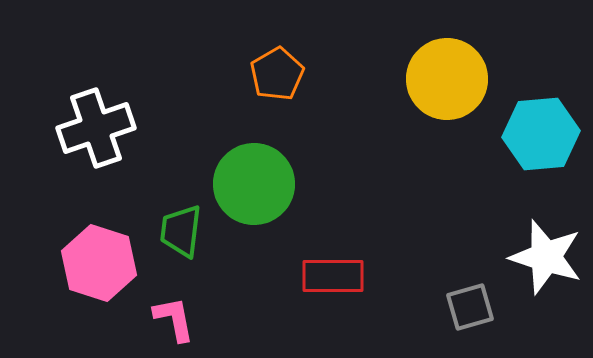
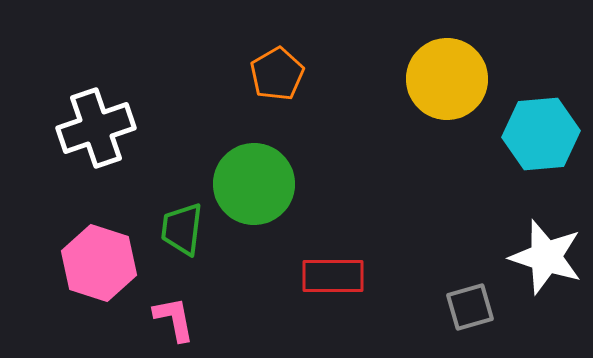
green trapezoid: moved 1 px right, 2 px up
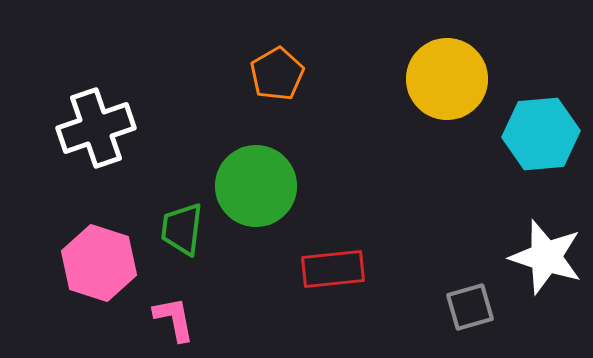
green circle: moved 2 px right, 2 px down
red rectangle: moved 7 px up; rotated 6 degrees counterclockwise
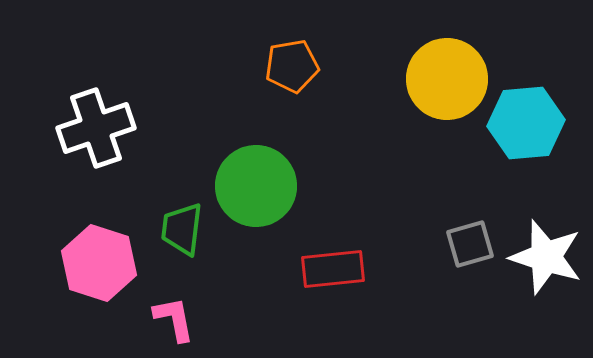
orange pentagon: moved 15 px right, 8 px up; rotated 20 degrees clockwise
cyan hexagon: moved 15 px left, 11 px up
gray square: moved 63 px up
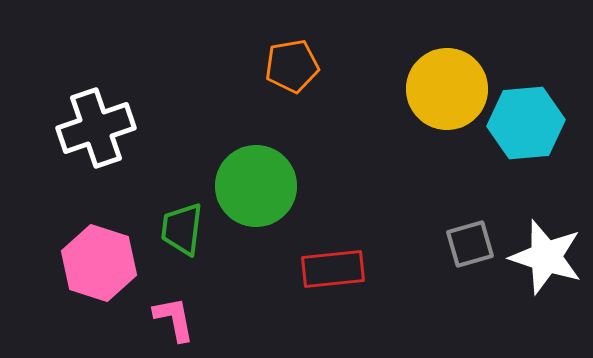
yellow circle: moved 10 px down
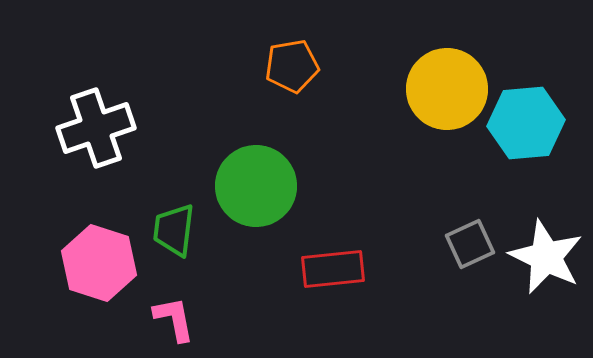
green trapezoid: moved 8 px left, 1 px down
gray square: rotated 9 degrees counterclockwise
white star: rotated 8 degrees clockwise
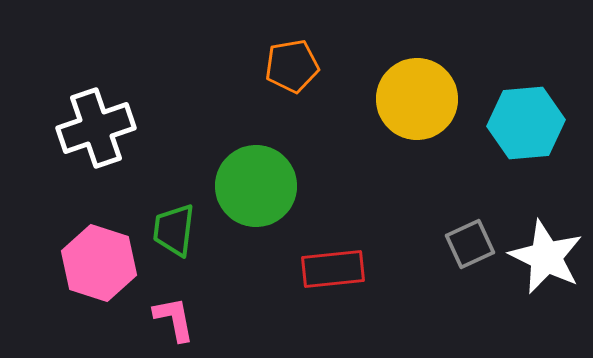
yellow circle: moved 30 px left, 10 px down
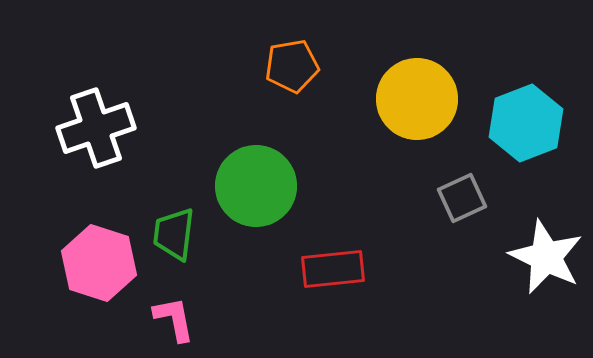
cyan hexagon: rotated 16 degrees counterclockwise
green trapezoid: moved 4 px down
gray square: moved 8 px left, 46 px up
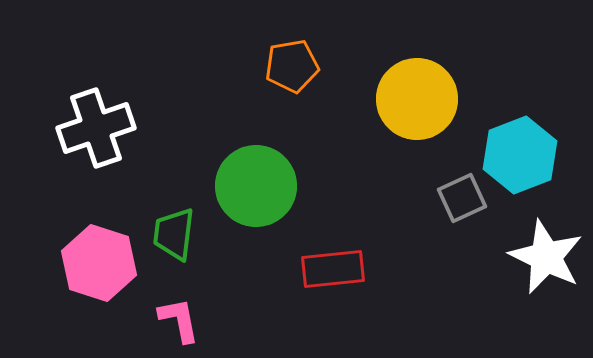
cyan hexagon: moved 6 px left, 32 px down
pink L-shape: moved 5 px right, 1 px down
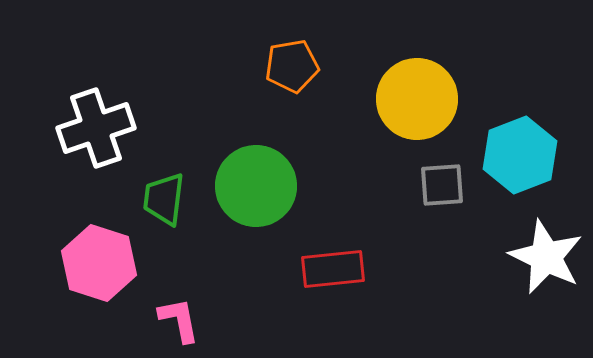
gray square: moved 20 px left, 13 px up; rotated 21 degrees clockwise
green trapezoid: moved 10 px left, 35 px up
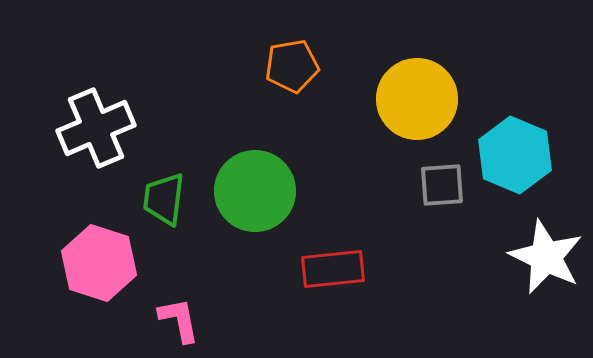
white cross: rotated 4 degrees counterclockwise
cyan hexagon: moved 5 px left; rotated 16 degrees counterclockwise
green circle: moved 1 px left, 5 px down
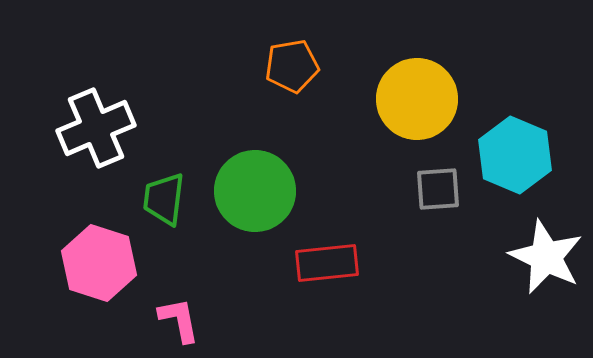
gray square: moved 4 px left, 4 px down
red rectangle: moved 6 px left, 6 px up
